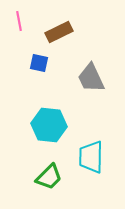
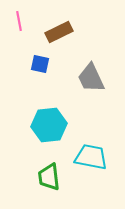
blue square: moved 1 px right, 1 px down
cyan hexagon: rotated 12 degrees counterclockwise
cyan trapezoid: rotated 100 degrees clockwise
green trapezoid: rotated 128 degrees clockwise
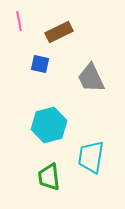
cyan hexagon: rotated 8 degrees counterclockwise
cyan trapezoid: rotated 92 degrees counterclockwise
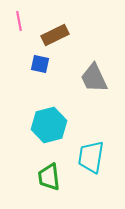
brown rectangle: moved 4 px left, 3 px down
gray trapezoid: moved 3 px right
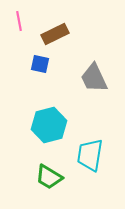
brown rectangle: moved 1 px up
cyan trapezoid: moved 1 px left, 2 px up
green trapezoid: rotated 52 degrees counterclockwise
